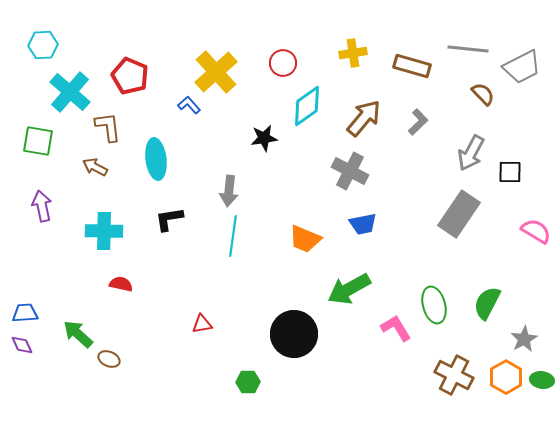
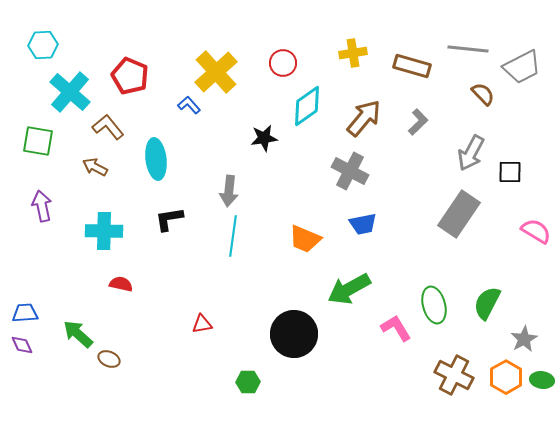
brown L-shape at (108, 127): rotated 32 degrees counterclockwise
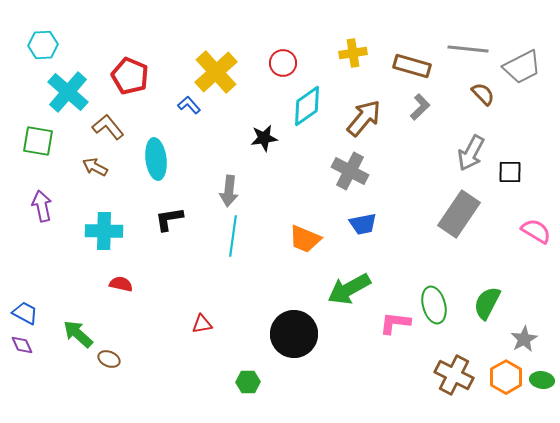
cyan cross at (70, 92): moved 2 px left
gray L-shape at (418, 122): moved 2 px right, 15 px up
blue trapezoid at (25, 313): rotated 32 degrees clockwise
pink L-shape at (396, 328): moved 1 px left, 5 px up; rotated 52 degrees counterclockwise
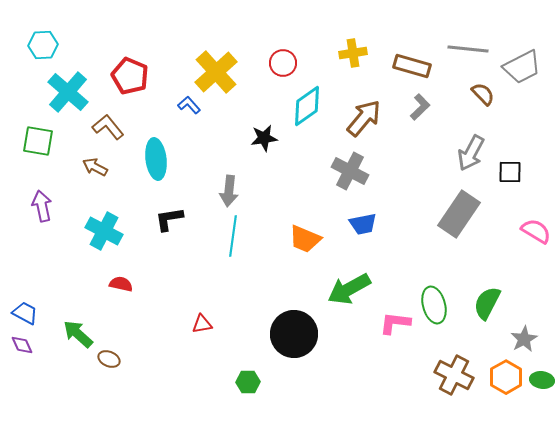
cyan cross at (104, 231): rotated 27 degrees clockwise
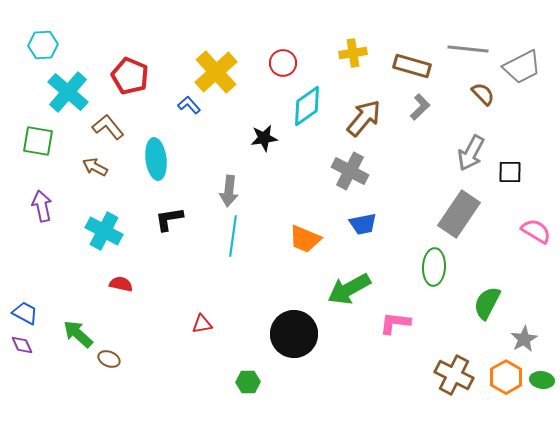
green ellipse at (434, 305): moved 38 px up; rotated 18 degrees clockwise
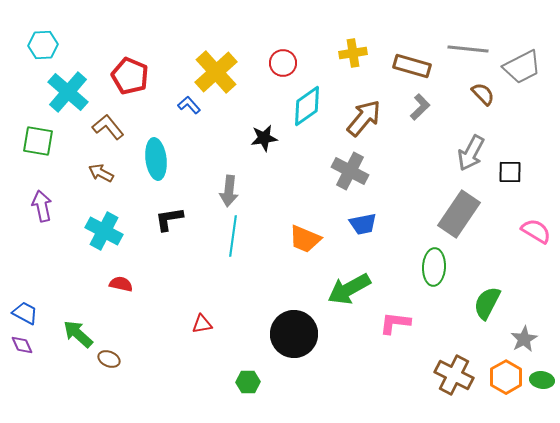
brown arrow at (95, 167): moved 6 px right, 6 px down
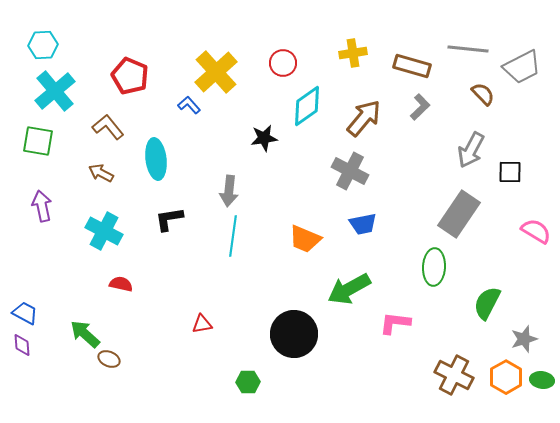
cyan cross at (68, 92): moved 13 px left, 1 px up; rotated 9 degrees clockwise
gray arrow at (471, 153): moved 3 px up
green arrow at (78, 334): moved 7 px right
gray star at (524, 339): rotated 12 degrees clockwise
purple diamond at (22, 345): rotated 20 degrees clockwise
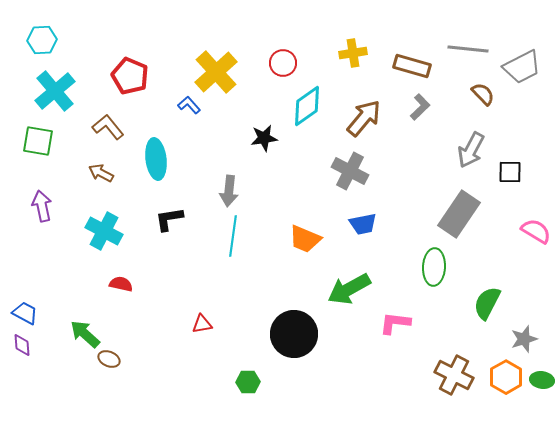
cyan hexagon at (43, 45): moved 1 px left, 5 px up
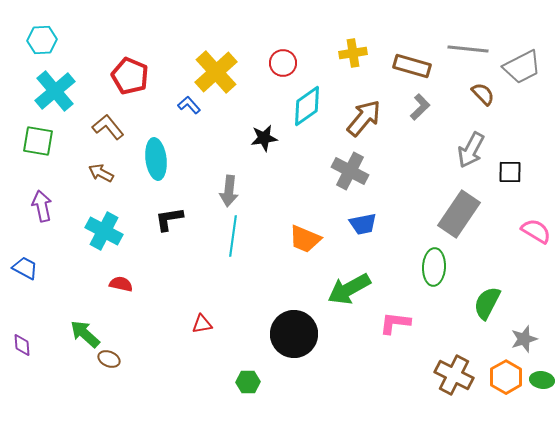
blue trapezoid at (25, 313): moved 45 px up
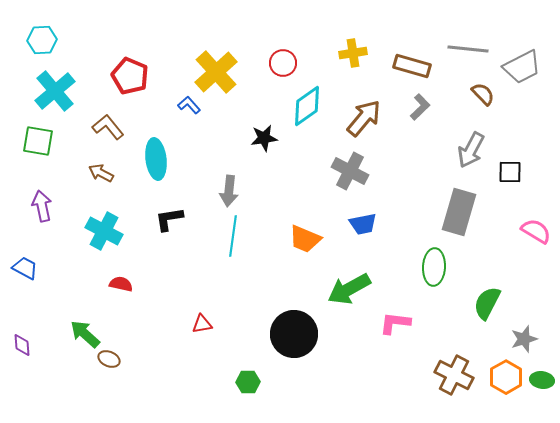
gray rectangle at (459, 214): moved 2 px up; rotated 18 degrees counterclockwise
